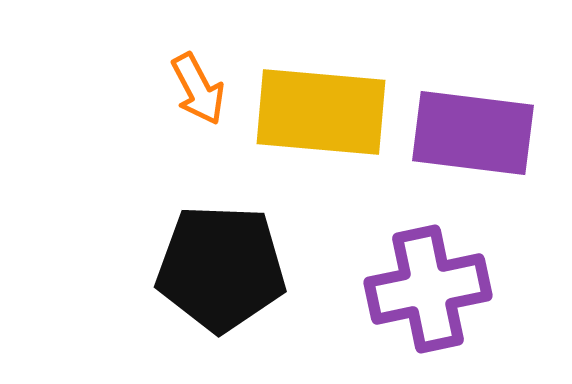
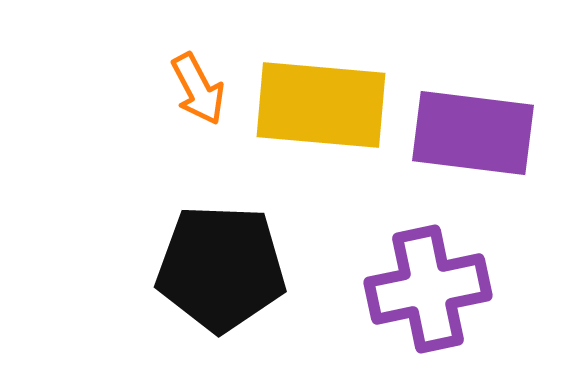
yellow rectangle: moved 7 px up
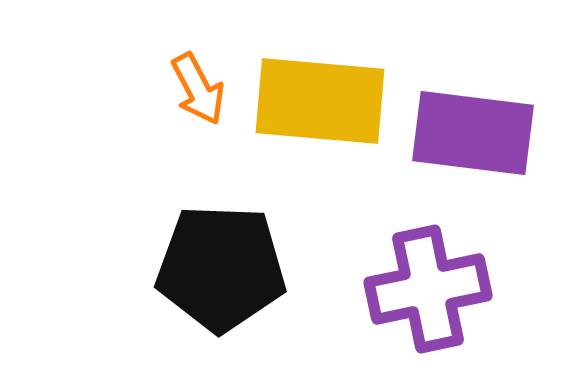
yellow rectangle: moved 1 px left, 4 px up
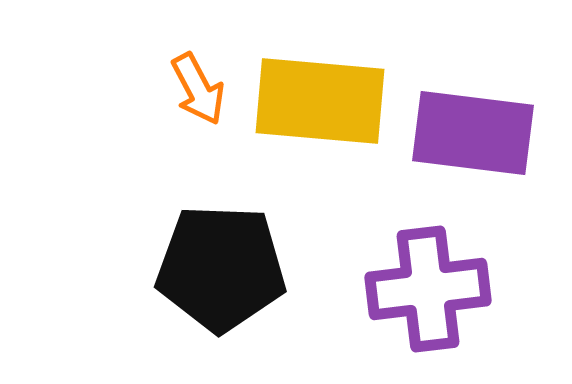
purple cross: rotated 5 degrees clockwise
